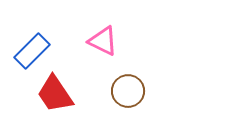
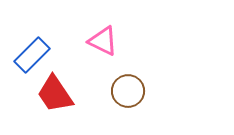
blue rectangle: moved 4 px down
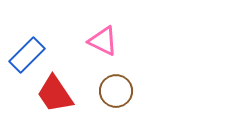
blue rectangle: moved 5 px left
brown circle: moved 12 px left
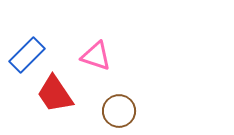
pink triangle: moved 7 px left, 15 px down; rotated 8 degrees counterclockwise
brown circle: moved 3 px right, 20 px down
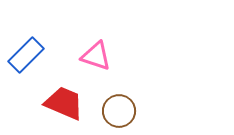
blue rectangle: moved 1 px left
red trapezoid: moved 9 px right, 9 px down; rotated 147 degrees clockwise
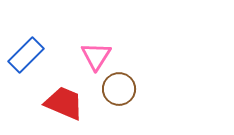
pink triangle: rotated 44 degrees clockwise
brown circle: moved 22 px up
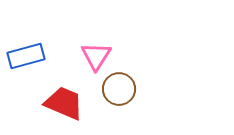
blue rectangle: moved 1 px down; rotated 30 degrees clockwise
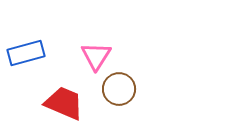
blue rectangle: moved 3 px up
